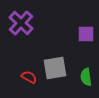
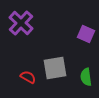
purple square: rotated 24 degrees clockwise
red semicircle: moved 1 px left
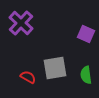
green semicircle: moved 2 px up
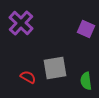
purple square: moved 5 px up
green semicircle: moved 6 px down
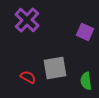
purple cross: moved 6 px right, 3 px up
purple square: moved 1 px left, 3 px down
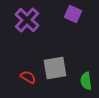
purple square: moved 12 px left, 18 px up
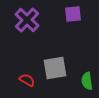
purple square: rotated 30 degrees counterclockwise
red semicircle: moved 1 px left, 3 px down
green semicircle: moved 1 px right
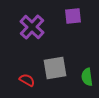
purple square: moved 2 px down
purple cross: moved 5 px right, 7 px down
green semicircle: moved 4 px up
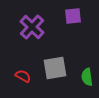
red semicircle: moved 4 px left, 4 px up
